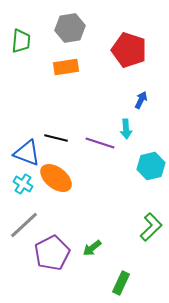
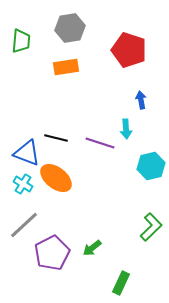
blue arrow: rotated 36 degrees counterclockwise
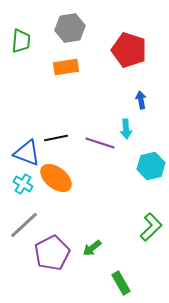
black line: rotated 25 degrees counterclockwise
green rectangle: rotated 55 degrees counterclockwise
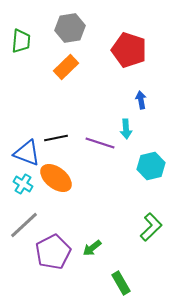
orange rectangle: rotated 35 degrees counterclockwise
purple pentagon: moved 1 px right, 1 px up
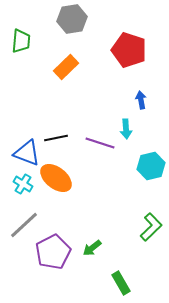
gray hexagon: moved 2 px right, 9 px up
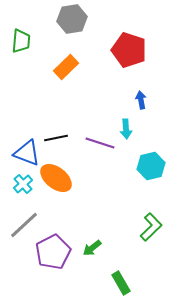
cyan cross: rotated 18 degrees clockwise
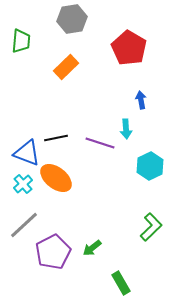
red pentagon: moved 2 px up; rotated 12 degrees clockwise
cyan hexagon: moved 1 px left; rotated 12 degrees counterclockwise
